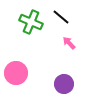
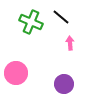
pink arrow: moved 1 px right; rotated 40 degrees clockwise
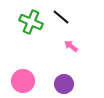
pink arrow: moved 1 px right, 3 px down; rotated 48 degrees counterclockwise
pink circle: moved 7 px right, 8 px down
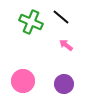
pink arrow: moved 5 px left, 1 px up
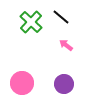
green cross: rotated 20 degrees clockwise
pink circle: moved 1 px left, 2 px down
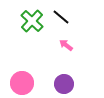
green cross: moved 1 px right, 1 px up
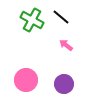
green cross: moved 1 px up; rotated 15 degrees counterclockwise
pink circle: moved 4 px right, 3 px up
